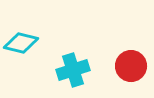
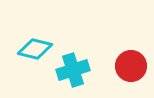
cyan diamond: moved 14 px right, 6 px down
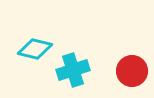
red circle: moved 1 px right, 5 px down
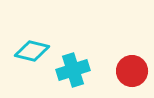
cyan diamond: moved 3 px left, 2 px down
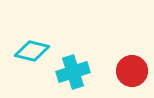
cyan cross: moved 2 px down
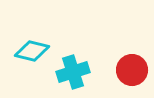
red circle: moved 1 px up
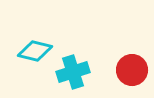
cyan diamond: moved 3 px right
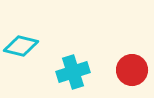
cyan diamond: moved 14 px left, 5 px up
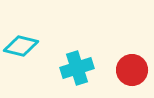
cyan cross: moved 4 px right, 4 px up
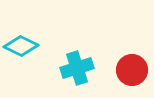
cyan diamond: rotated 12 degrees clockwise
